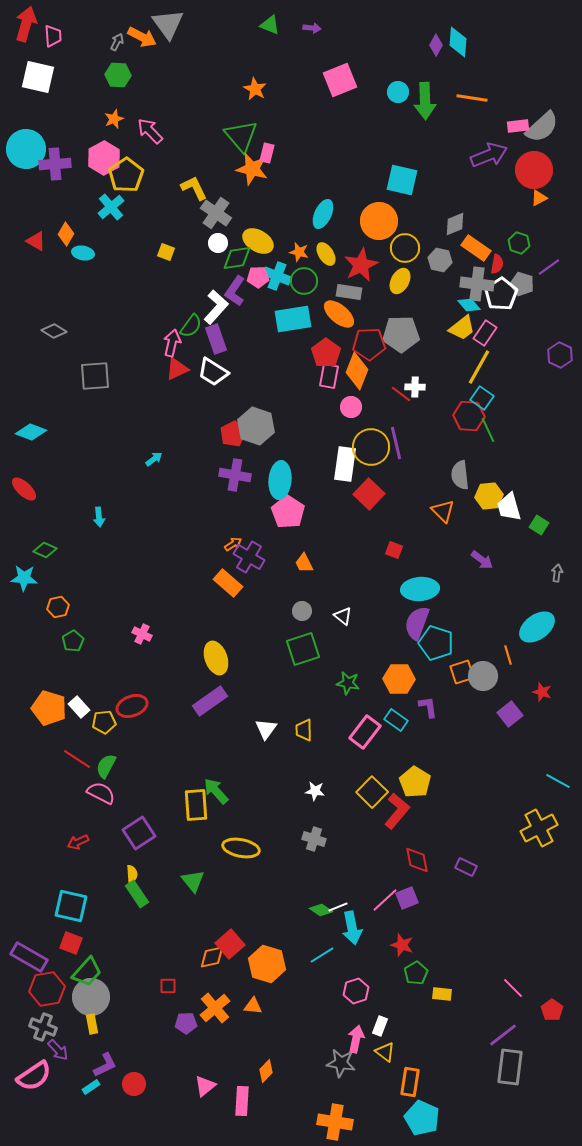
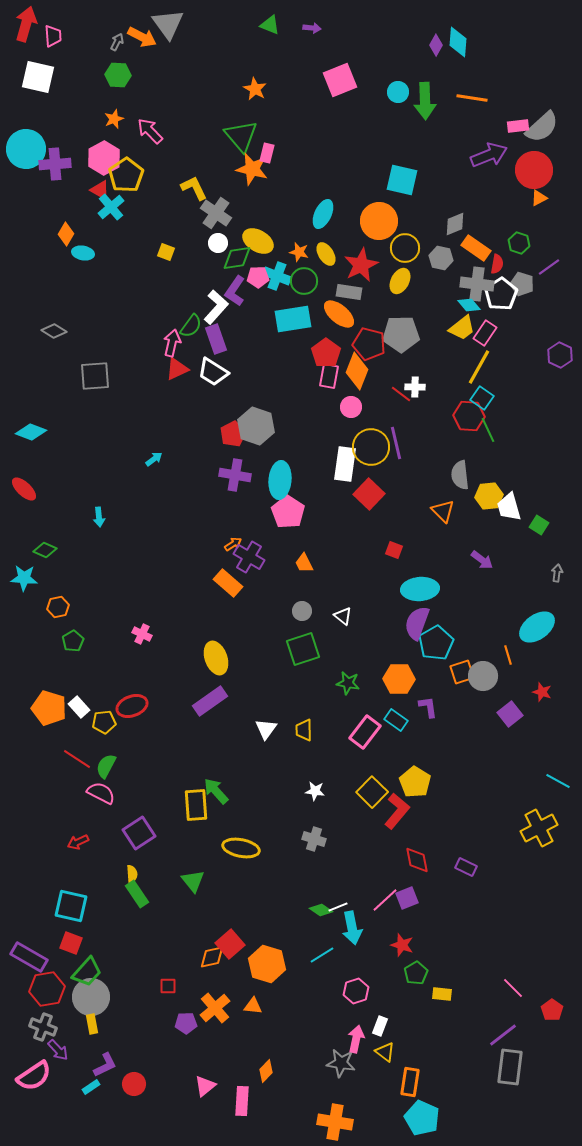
red triangle at (36, 241): moved 64 px right, 51 px up
gray hexagon at (440, 260): moved 1 px right, 2 px up
red pentagon at (369, 344): rotated 16 degrees clockwise
cyan pentagon at (436, 643): rotated 24 degrees clockwise
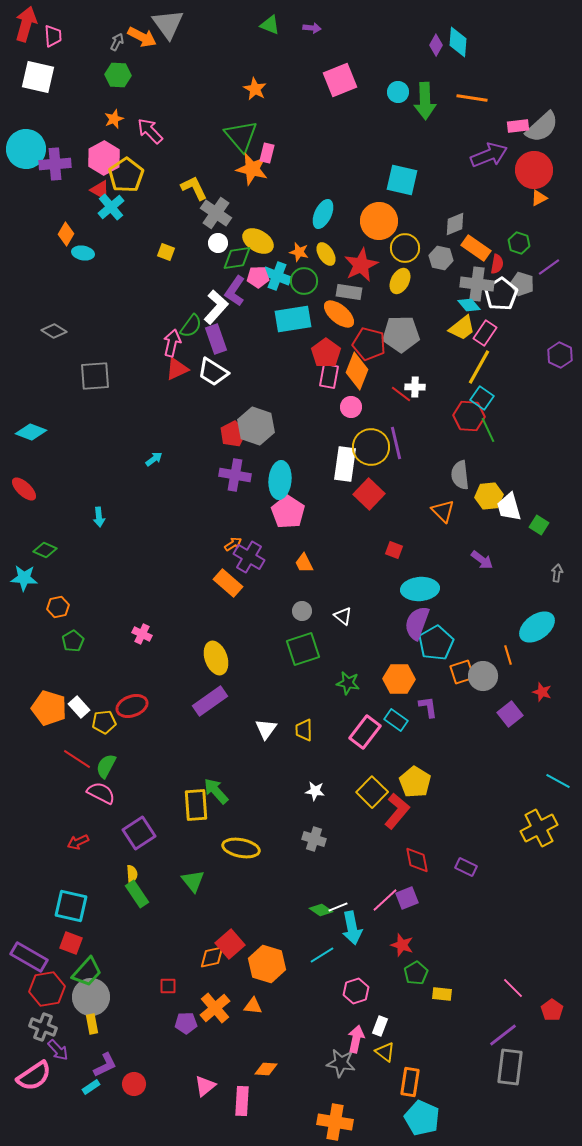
orange diamond at (266, 1071): moved 2 px up; rotated 50 degrees clockwise
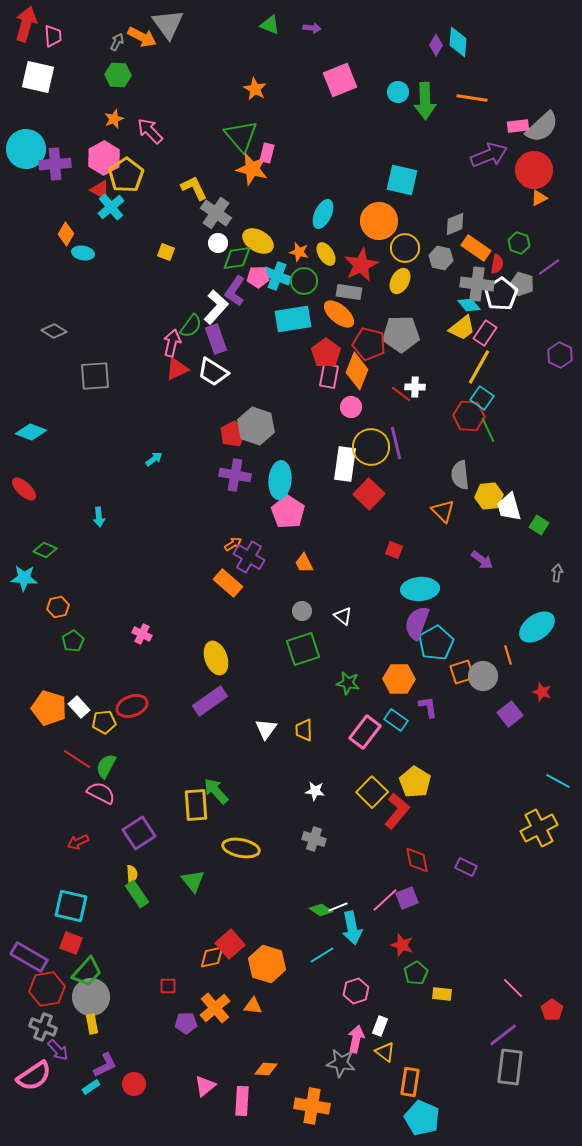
orange cross at (335, 1122): moved 23 px left, 16 px up
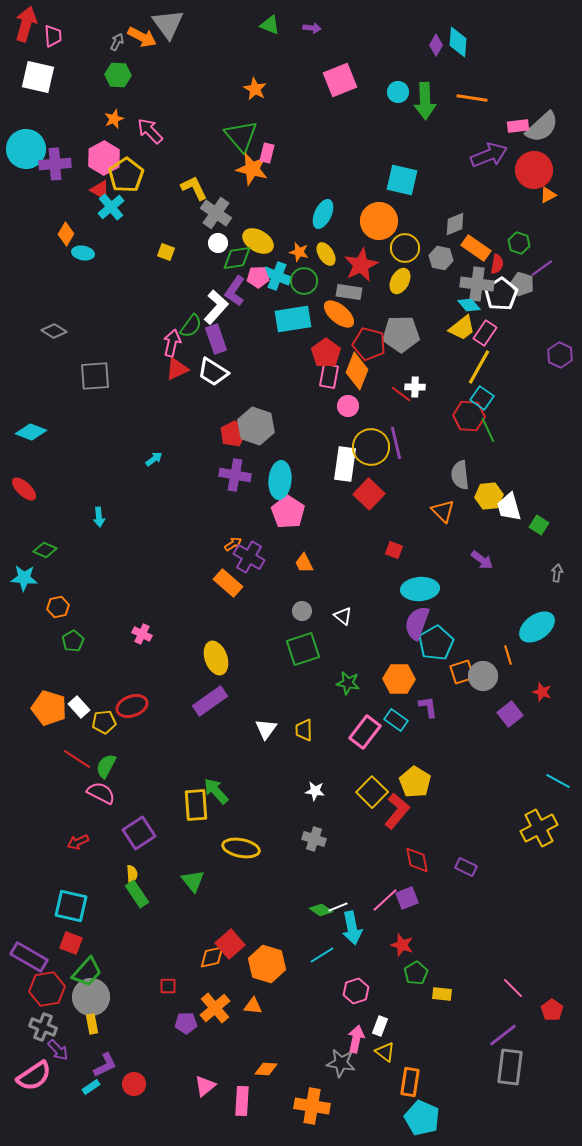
orange triangle at (539, 198): moved 9 px right, 3 px up
purple line at (549, 267): moved 7 px left, 1 px down
pink circle at (351, 407): moved 3 px left, 1 px up
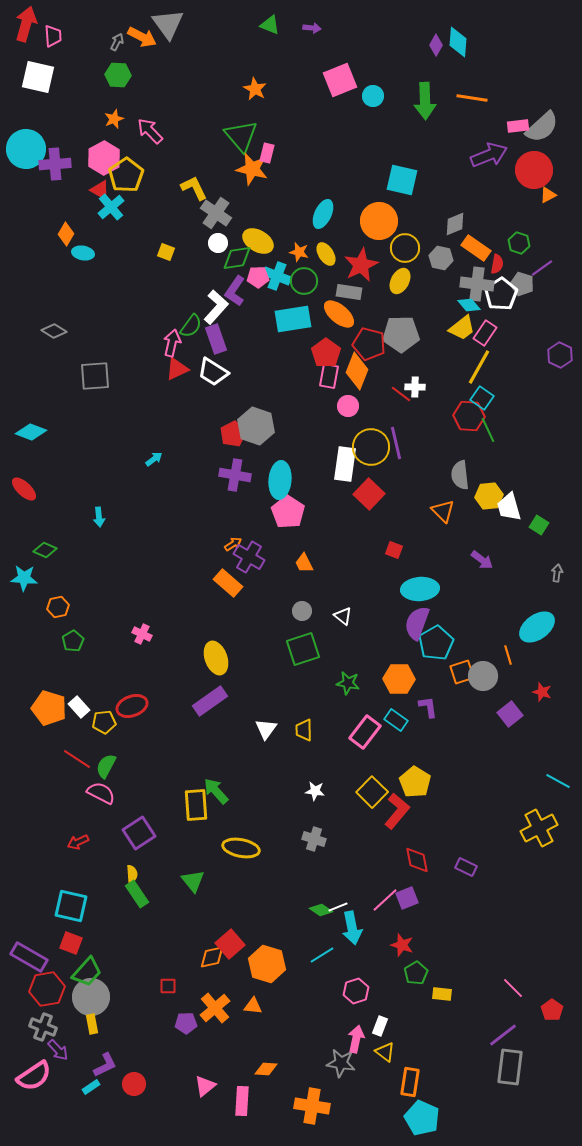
cyan circle at (398, 92): moved 25 px left, 4 px down
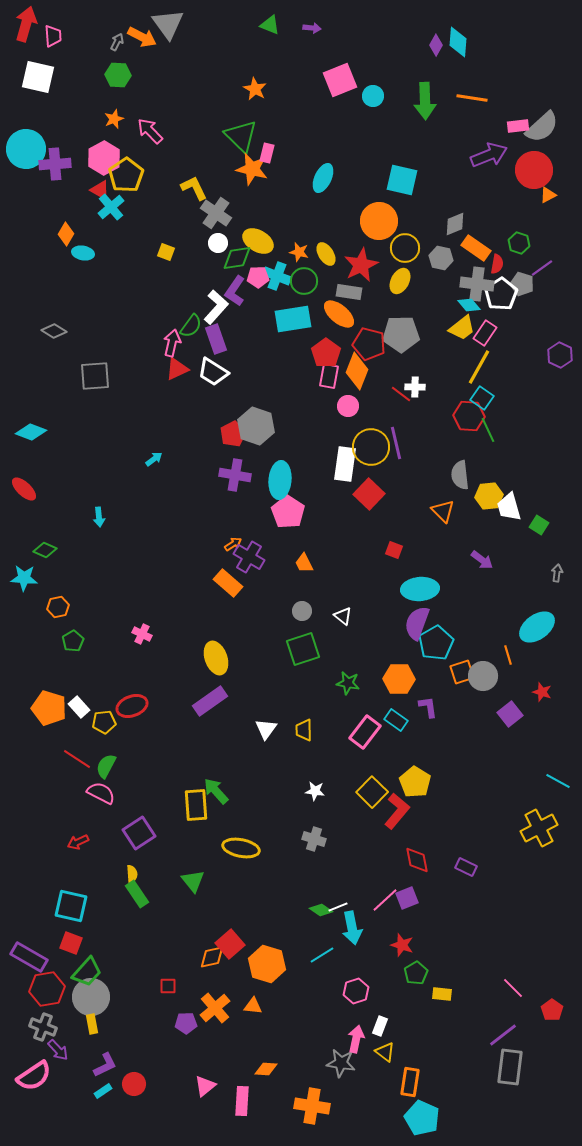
green triangle at (241, 136): rotated 6 degrees counterclockwise
cyan ellipse at (323, 214): moved 36 px up
cyan rectangle at (91, 1087): moved 12 px right, 4 px down
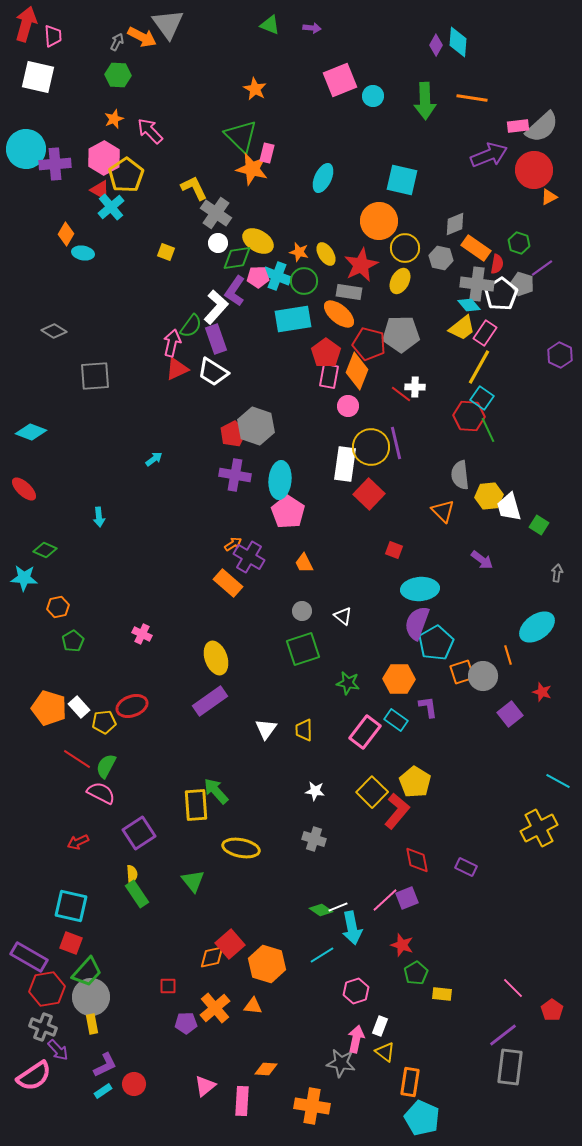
orange triangle at (548, 195): moved 1 px right, 2 px down
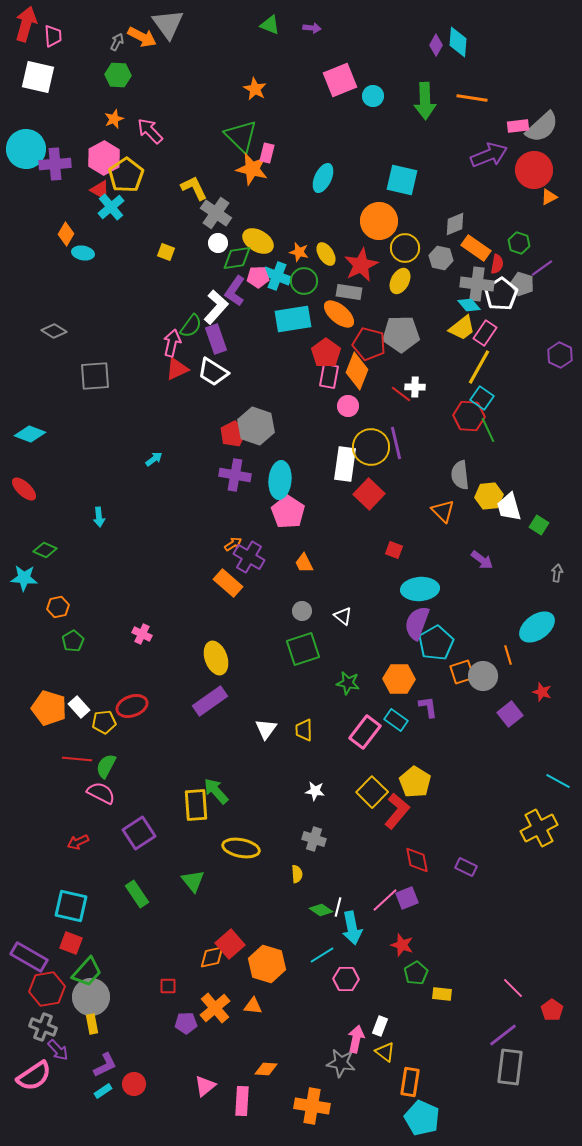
cyan diamond at (31, 432): moved 1 px left, 2 px down
red line at (77, 759): rotated 28 degrees counterclockwise
yellow semicircle at (132, 874): moved 165 px right
white line at (338, 907): rotated 54 degrees counterclockwise
pink hexagon at (356, 991): moved 10 px left, 12 px up; rotated 20 degrees clockwise
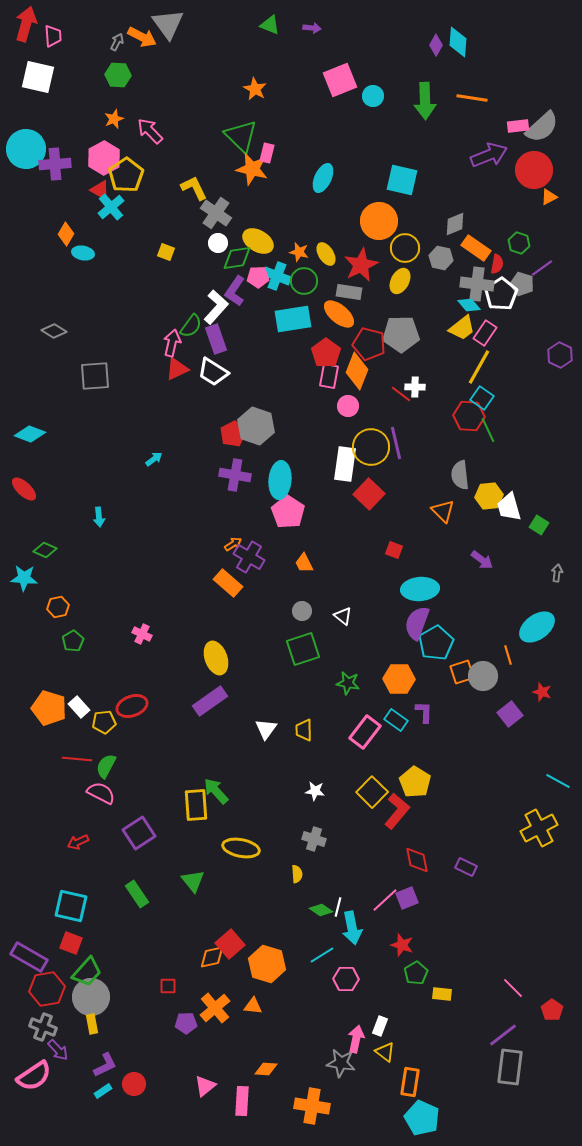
purple L-shape at (428, 707): moved 4 px left, 5 px down; rotated 10 degrees clockwise
